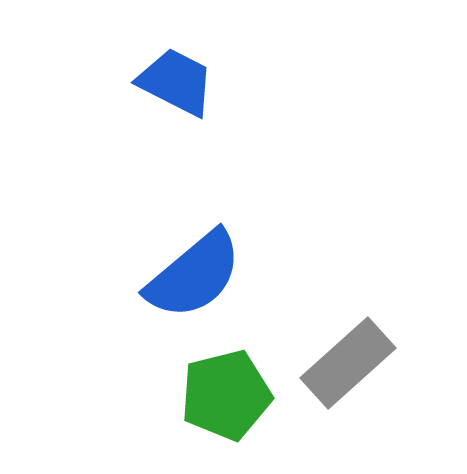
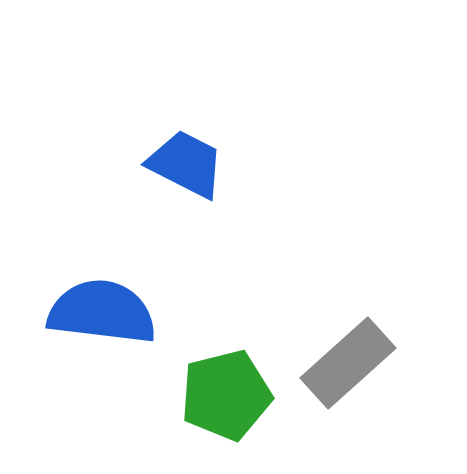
blue trapezoid: moved 10 px right, 82 px down
blue semicircle: moved 92 px left, 37 px down; rotated 133 degrees counterclockwise
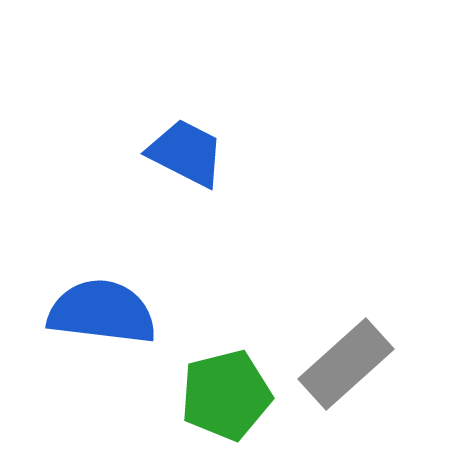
blue trapezoid: moved 11 px up
gray rectangle: moved 2 px left, 1 px down
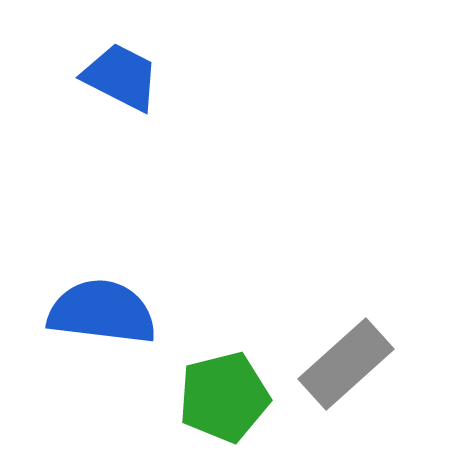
blue trapezoid: moved 65 px left, 76 px up
green pentagon: moved 2 px left, 2 px down
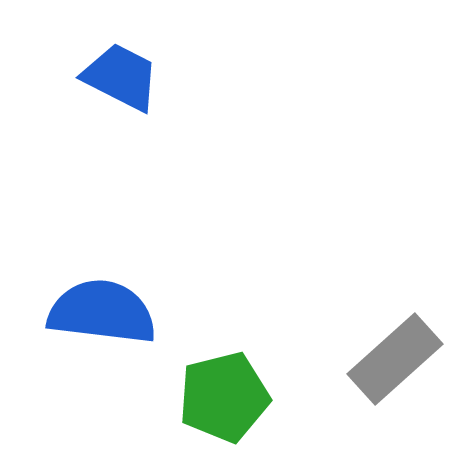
gray rectangle: moved 49 px right, 5 px up
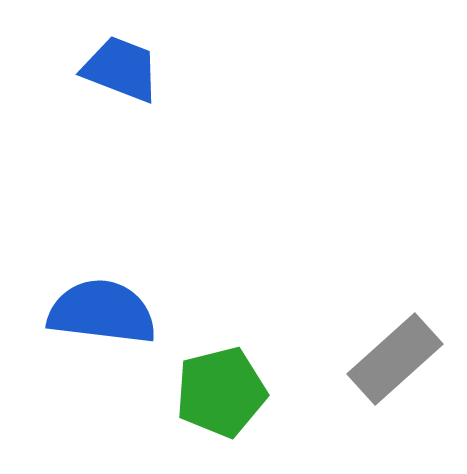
blue trapezoid: moved 8 px up; rotated 6 degrees counterclockwise
green pentagon: moved 3 px left, 5 px up
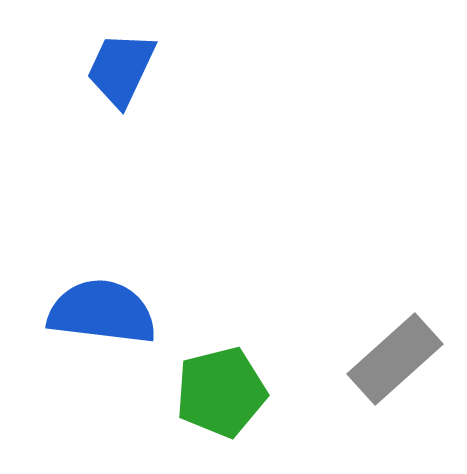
blue trapezoid: rotated 86 degrees counterclockwise
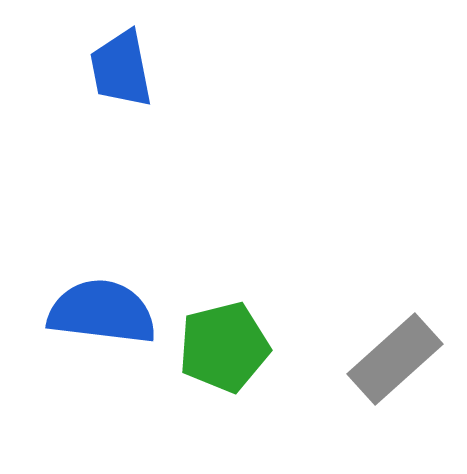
blue trapezoid: rotated 36 degrees counterclockwise
green pentagon: moved 3 px right, 45 px up
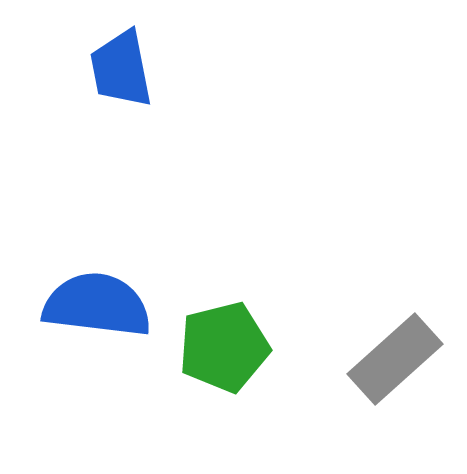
blue semicircle: moved 5 px left, 7 px up
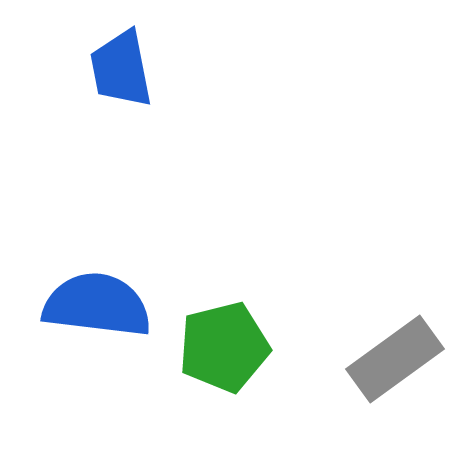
gray rectangle: rotated 6 degrees clockwise
